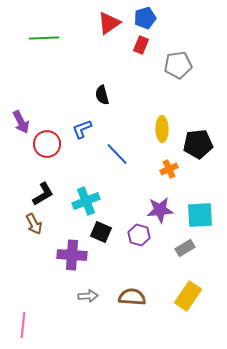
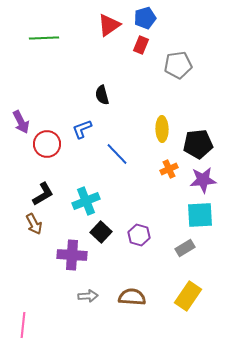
red triangle: moved 2 px down
purple star: moved 43 px right, 30 px up
black square: rotated 20 degrees clockwise
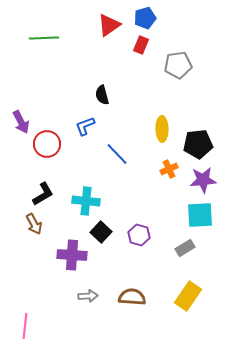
blue L-shape: moved 3 px right, 3 px up
cyan cross: rotated 28 degrees clockwise
pink line: moved 2 px right, 1 px down
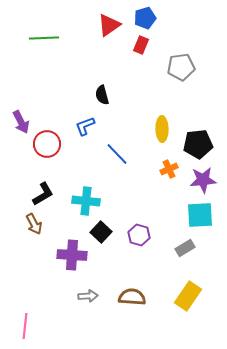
gray pentagon: moved 3 px right, 2 px down
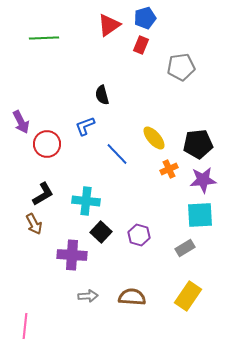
yellow ellipse: moved 8 px left, 9 px down; rotated 40 degrees counterclockwise
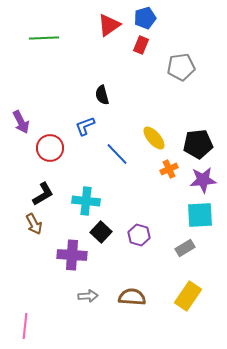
red circle: moved 3 px right, 4 px down
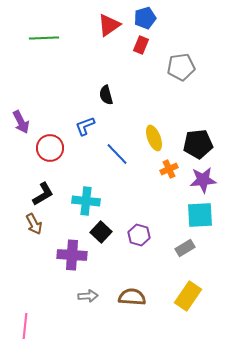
black semicircle: moved 4 px right
yellow ellipse: rotated 20 degrees clockwise
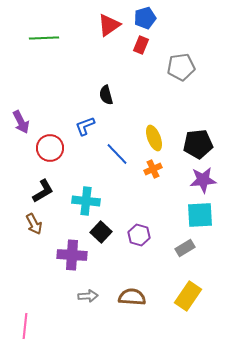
orange cross: moved 16 px left
black L-shape: moved 3 px up
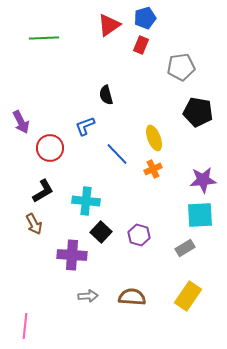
black pentagon: moved 32 px up; rotated 16 degrees clockwise
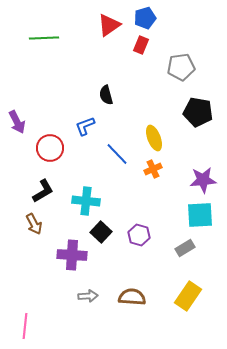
purple arrow: moved 4 px left
